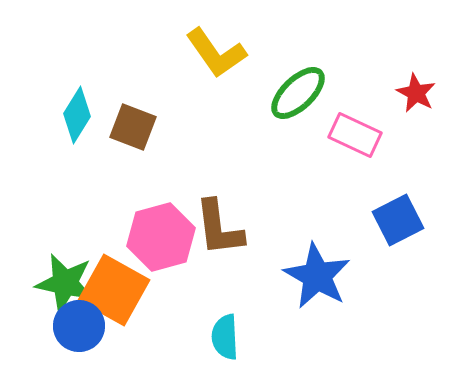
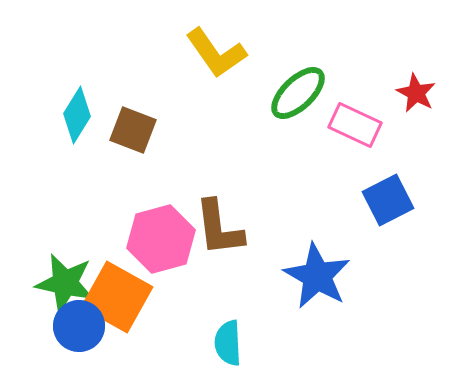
brown square: moved 3 px down
pink rectangle: moved 10 px up
blue square: moved 10 px left, 20 px up
pink hexagon: moved 2 px down
orange square: moved 3 px right, 7 px down
cyan semicircle: moved 3 px right, 6 px down
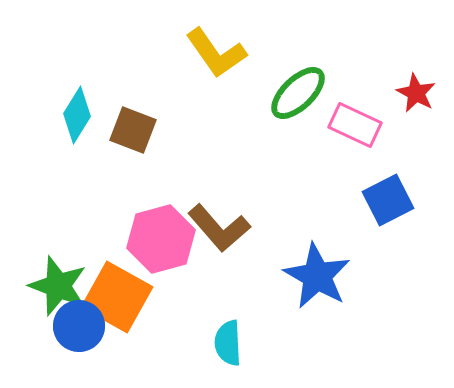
brown L-shape: rotated 34 degrees counterclockwise
green star: moved 7 px left, 3 px down; rotated 8 degrees clockwise
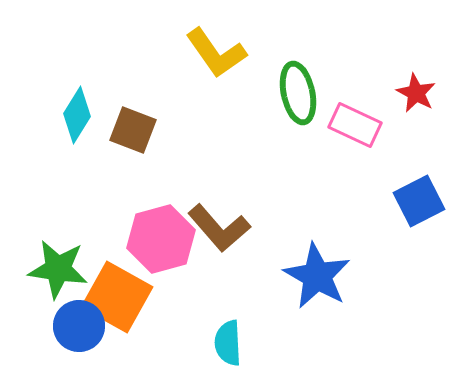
green ellipse: rotated 58 degrees counterclockwise
blue square: moved 31 px right, 1 px down
green star: moved 17 px up; rotated 12 degrees counterclockwise
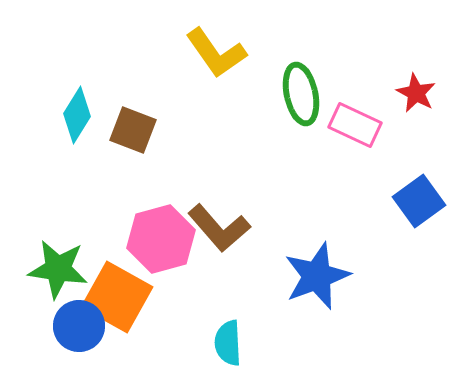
green ellipse: moved 3 px right, 1 px down
blue square: rotated 9 degrees counterclockwise
blue star: rotated 22 degrees clockwise
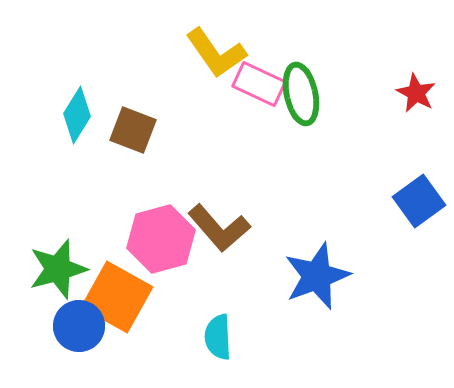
pink rectangle: moved 96 px left, 41 px up
green star: rotated 24 degrees counterclockwise
cyan semicircle: moved 10 px left, 6 px up
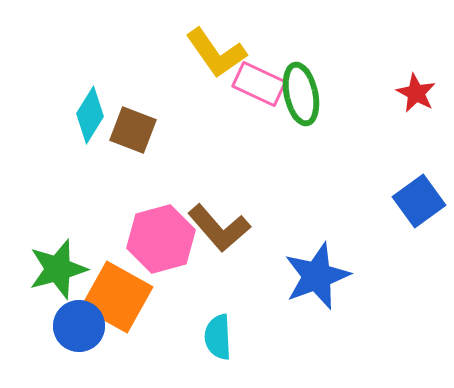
cyan diamond: moved 13 px right
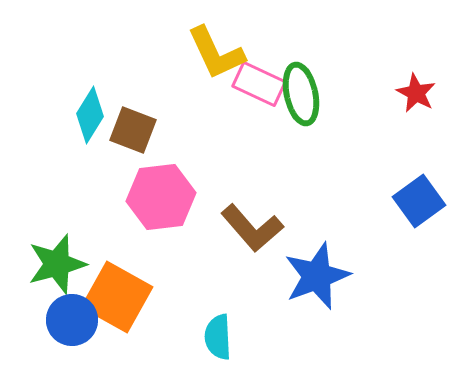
yellow L-shape: rotated 10 degrees clockwise
brown L-shape: moved 33 px right
pink hexagon: moved 42 px up; rotated 8 degrees clockwise
green star: moved 1 px left, 5 px up
blue circle: moved 7 px left, 6 px up
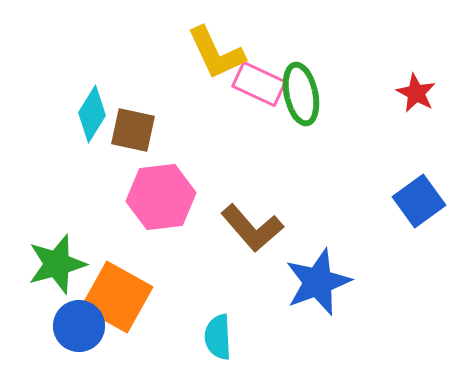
cyan diamond: moved 2 px right, 1 px up
brown square: rotated 9 degrees counterclockwise
blue star: moved 1 px right, 6 px down
blue circle: moved 7 px right, 6 px down
